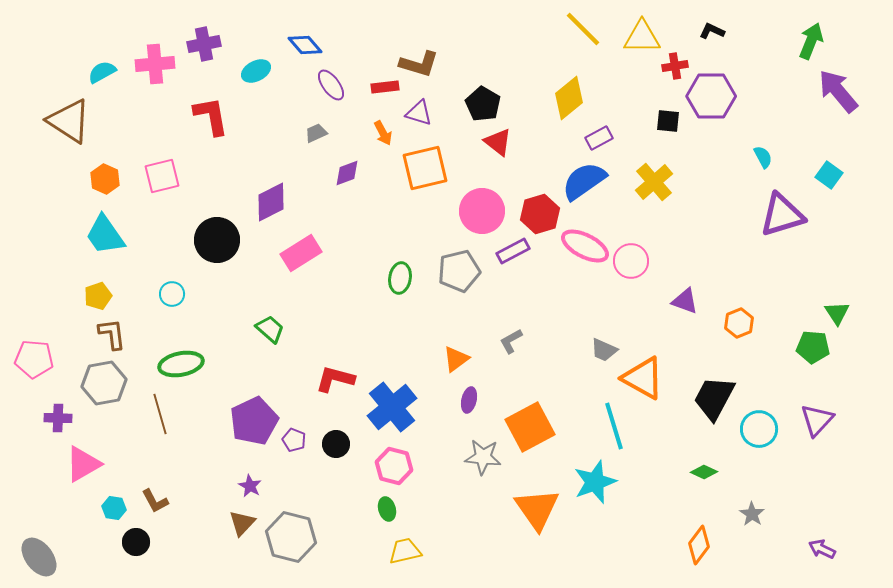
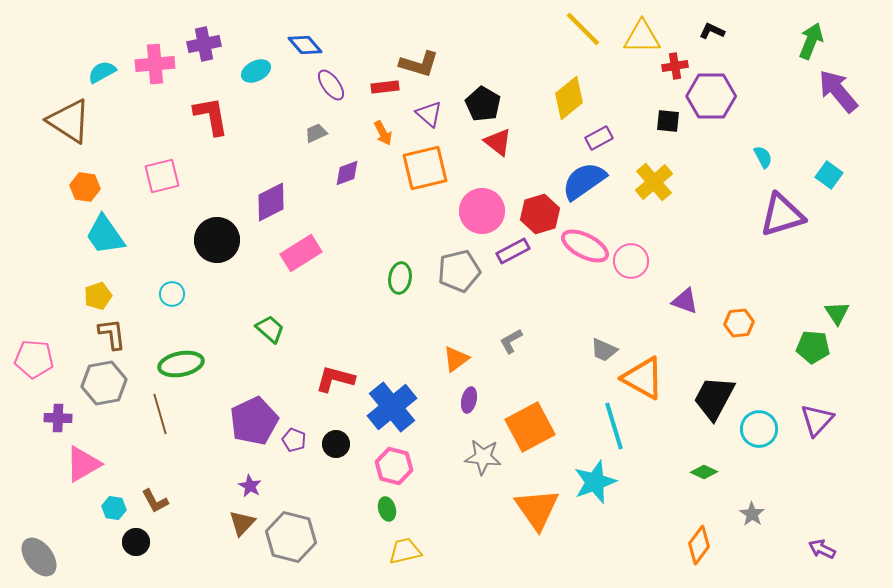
purple triangle at (419, 113): moved 10 px right, 1 px down; rotated 24 degrees clockwise
orange hexagon at (105, 179): moved 20 px left, 8 px down; rotated 16 degrees counterclockwise
orange hexagon at (739, 323): rotated 16 degrees clockwise
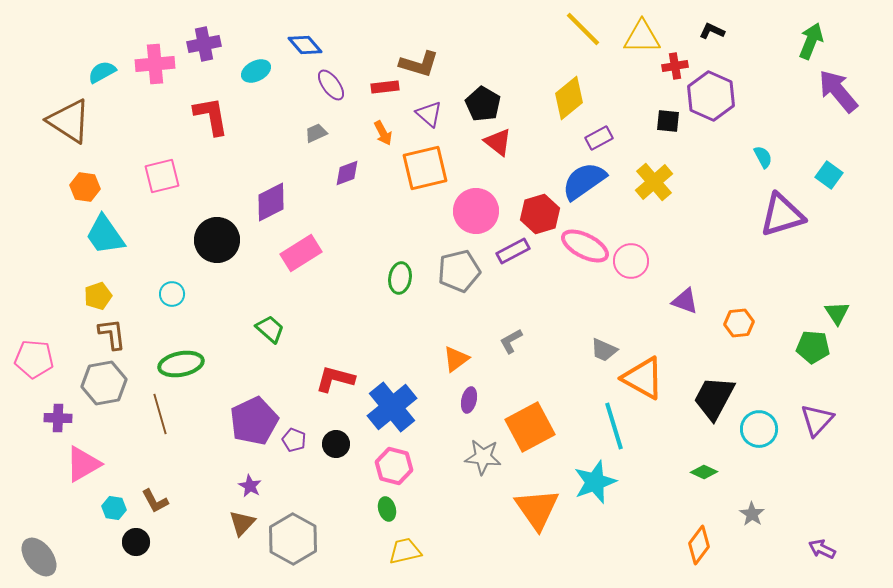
purple hexagon at (711, 96): rotated 24 degrees clockwise
pink circle at (482, 211): moved 6 px left
gray hexagon at (291, 537): moved 2 px right, 2 px down; rotated 15 degrees clockwise
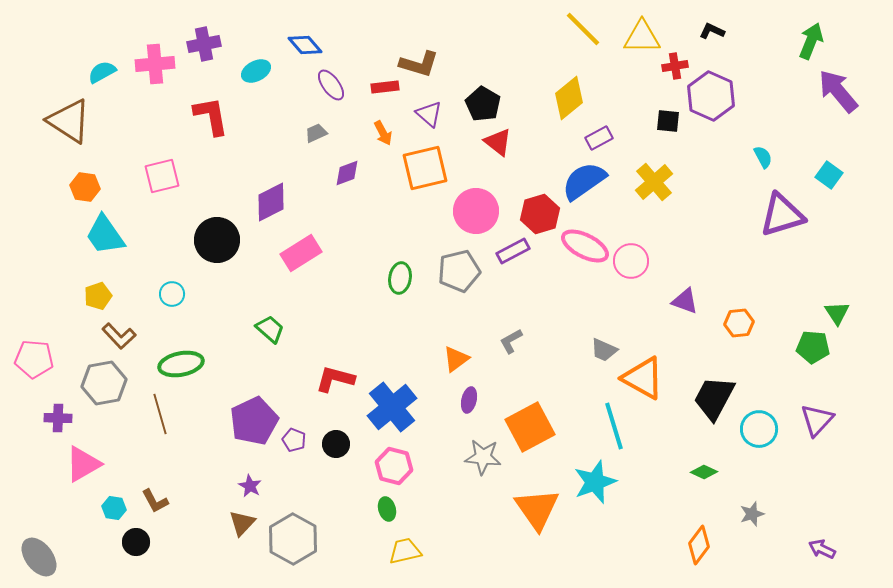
brown L-shape at (112, 334): moved 7 px right, 2 px down; rotated 144 degrees clockwise
gray star at (752, 514): rotated 20 degrees clockwise
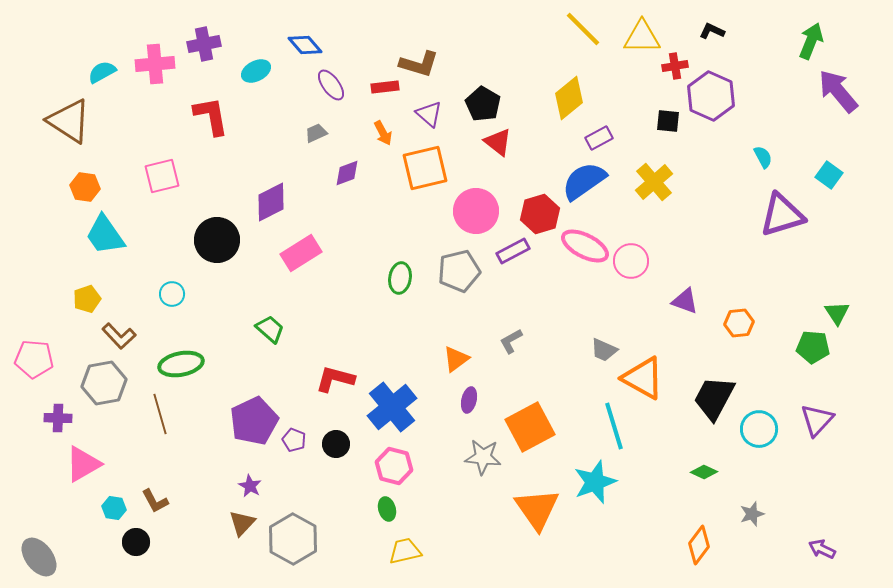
yellow pentagon at (98, 296): moved 11 px left, 3 px down
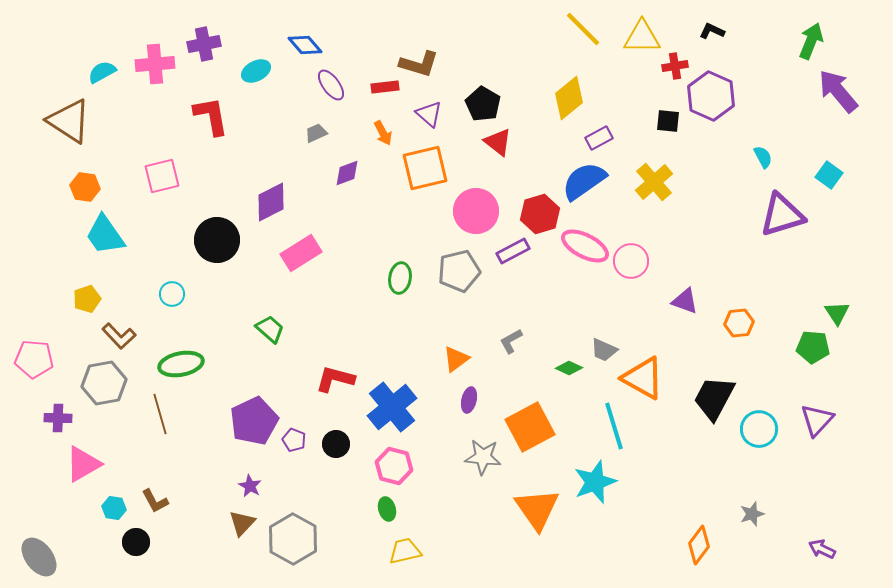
green diamond at (704, 472): moved 135 px left, 104 px up
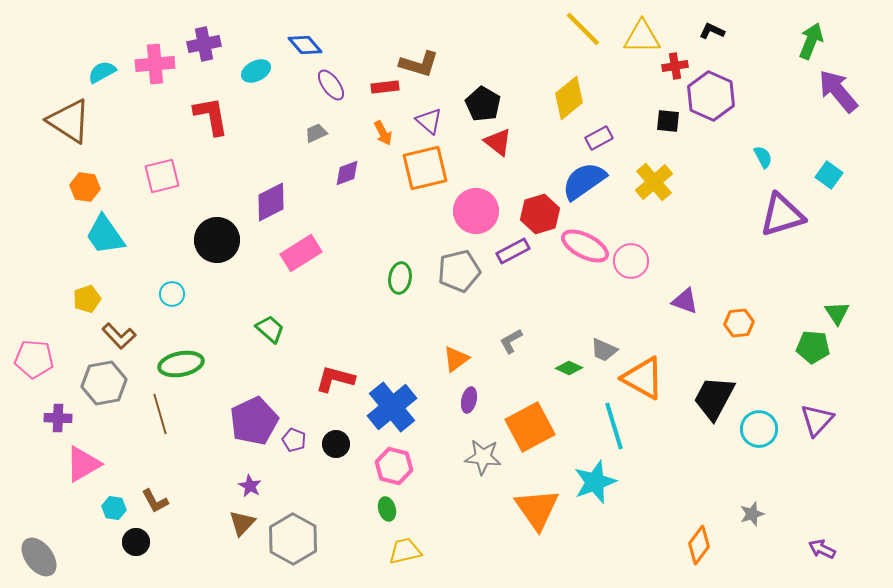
purple triangle at (429, 114): moved 7 px down
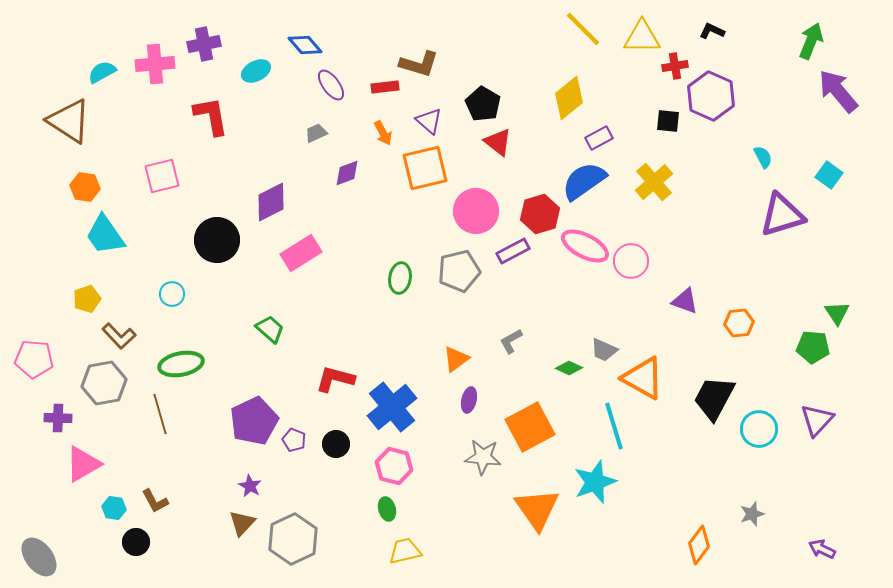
gray hexagon at (293, 539): rotated 6 degrees clockwise
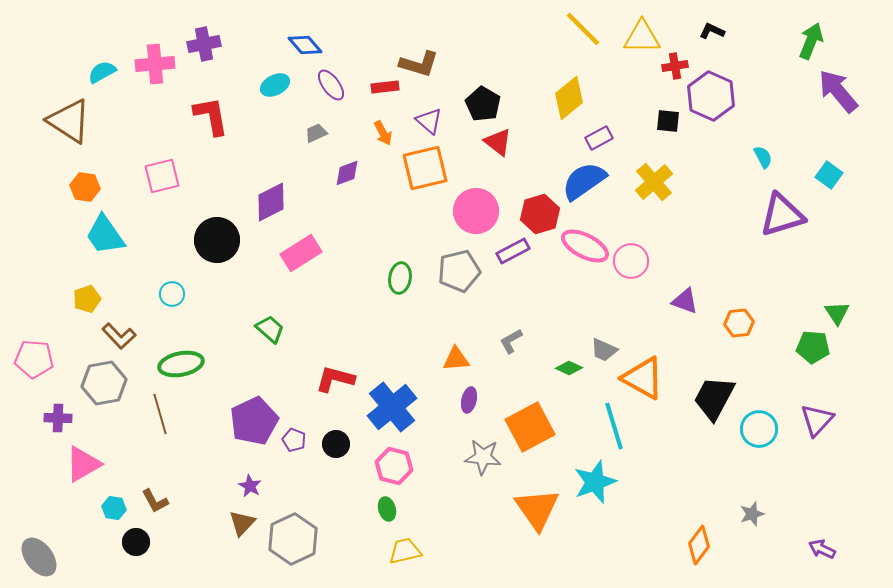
cyan ellipse at (256, 71): moved 19 px right, 14 px down
orange triangle at (456, 359): rotated 32 degrees clockwise
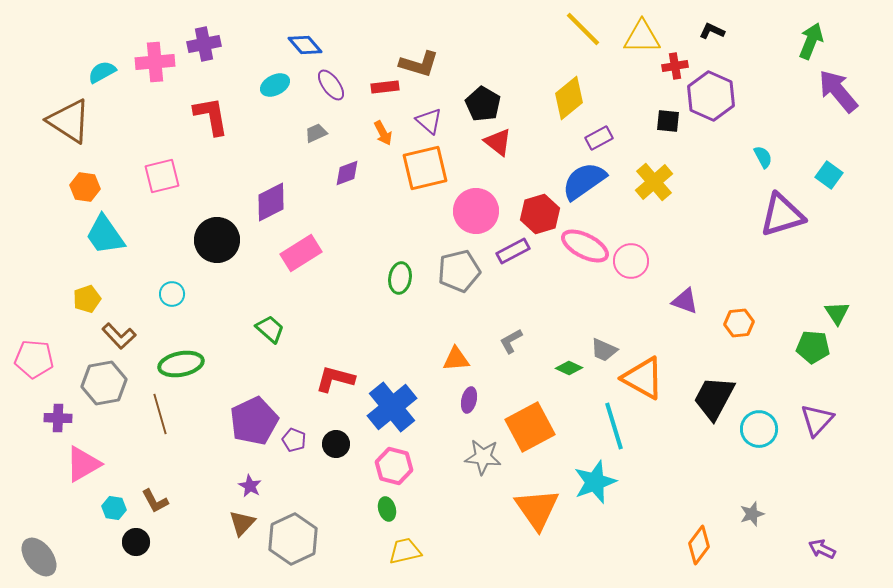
pink cross at (155, 64): moved 2 px up
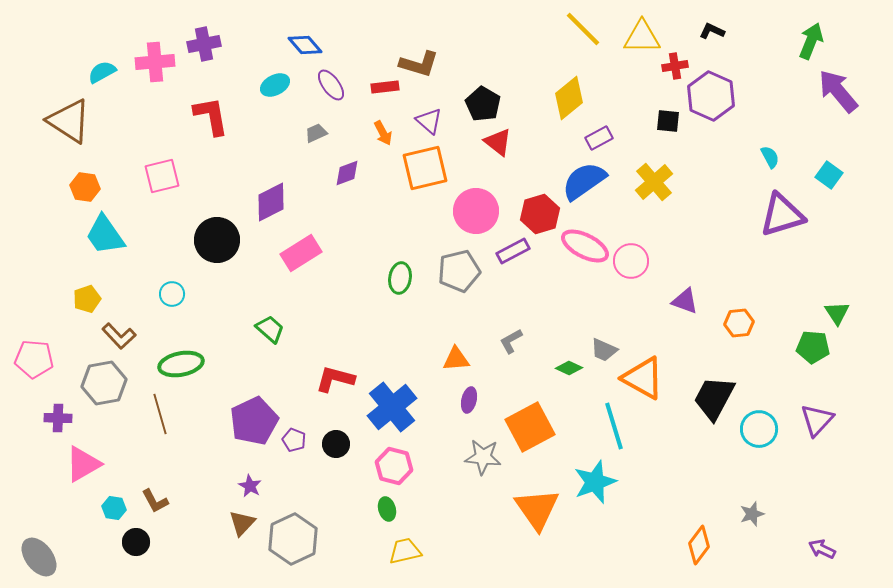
cyan semicircle at (763, 157): moved 7 px right
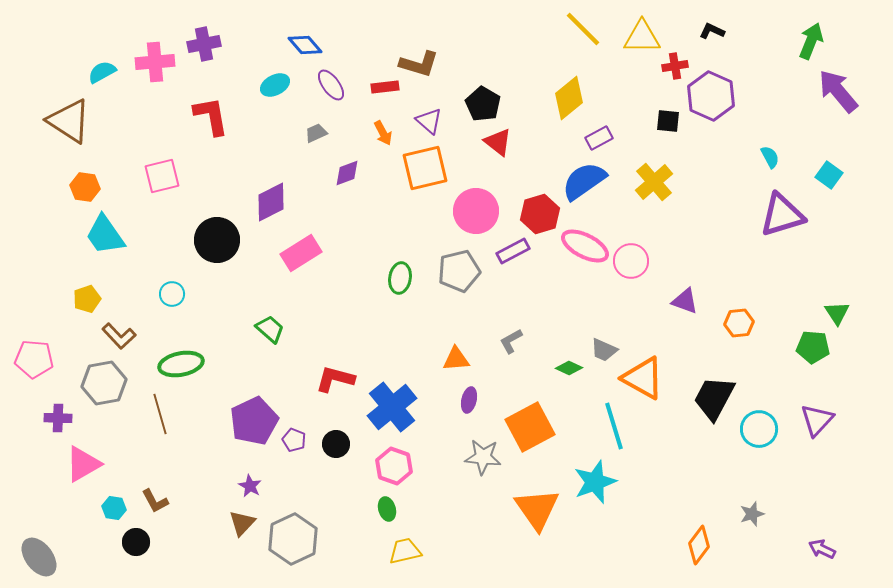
pink hexagon at (394, 466): rotated 6 degrees clockwise
